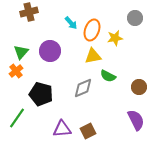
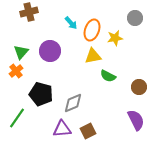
gray diamond: moved 10 px left, 15 px down
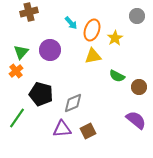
gray circle: moved 2 px right, 2 px up
yellow star: rotated 21 degrees counterclockwise
purple circle: moved 1 px up
green semicircle: moved 9 px right
purple semicircle: rotated 25 degrees counterclockwise
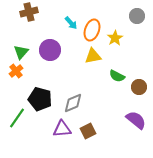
black pentagon: moved 1 px left, 5 px down
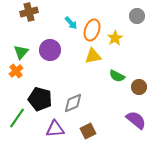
purple triangle: moved 7 px left
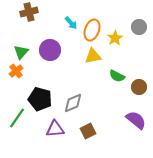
gray circle: moved 2 px right, 11 px down
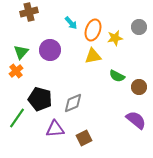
orange ellipse: moved 1 px right
yellow star: rotated 21 degrees clockwise
brown square: moved 4 px left, 7 px down
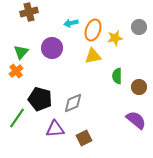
cyan arrow: rotated 120 degrees clockwise
purple circle: moved 2 px right, 2 px up
green semicircle: rotated 63 degrees clockwise
